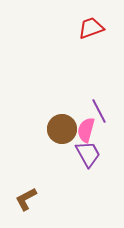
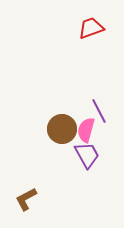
purple trapezoid: moved 1 px left, 1 px down
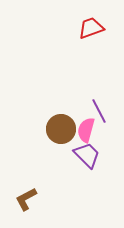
brown circle: moved 1 px left
purple trapezoid: rotated 16 degrees counterclockwise
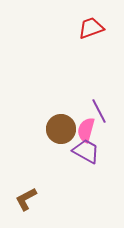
purple trapezoid: moved 1 px left, 4 px up; rotated 16 degrees counterclockwise
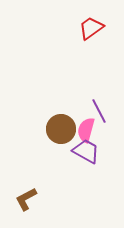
red trapezoid: rotated 16 degrees counterclockwise
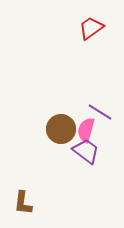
purple line: moved 1 px right, 1 px down; rotated 30 degrees counterclockwise
purple trapezoid: rotated 8 degrees clockwise
brown L-shape: moved 3 px left, 4 px down; rotated 55 degrees counterclockwise
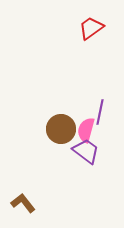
purple line: rotated 70 degrees clockwise
brown L-shape: rotated 135 degrees clockwise
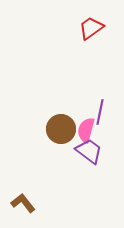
purple trapezoid: moved 3 px right
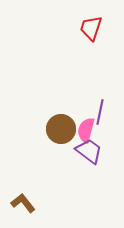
red trapezoid: rotated 36 degrees counterclockwise
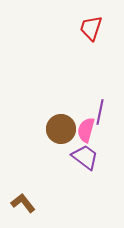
purple trapezoid: moved 4 px left, 6 px down
